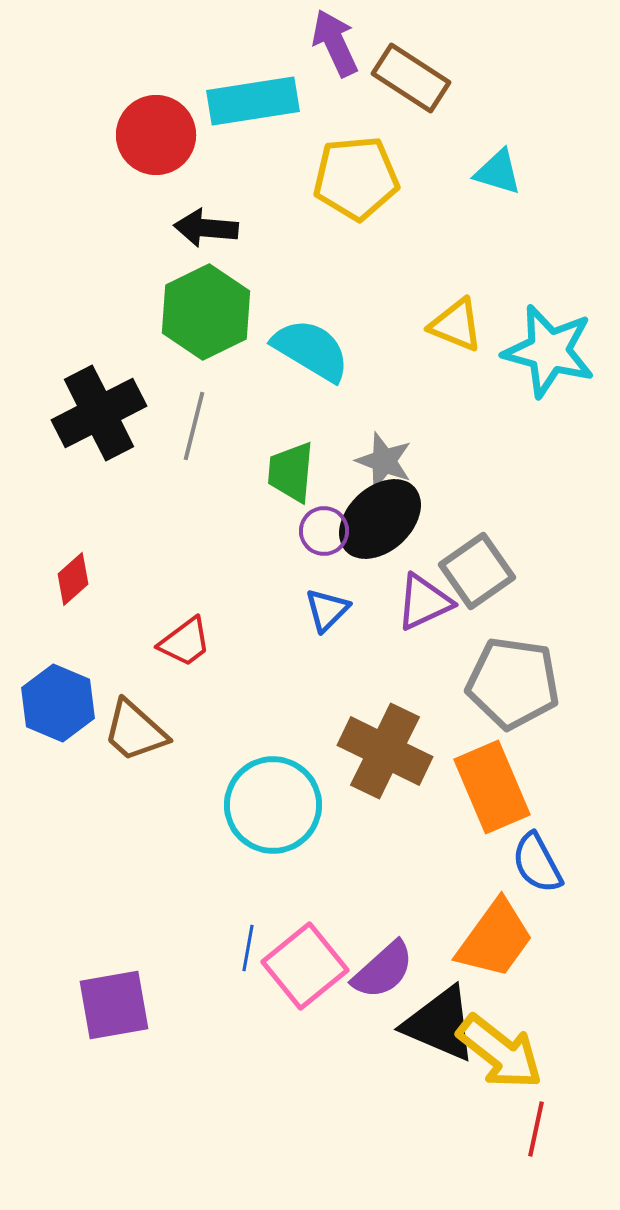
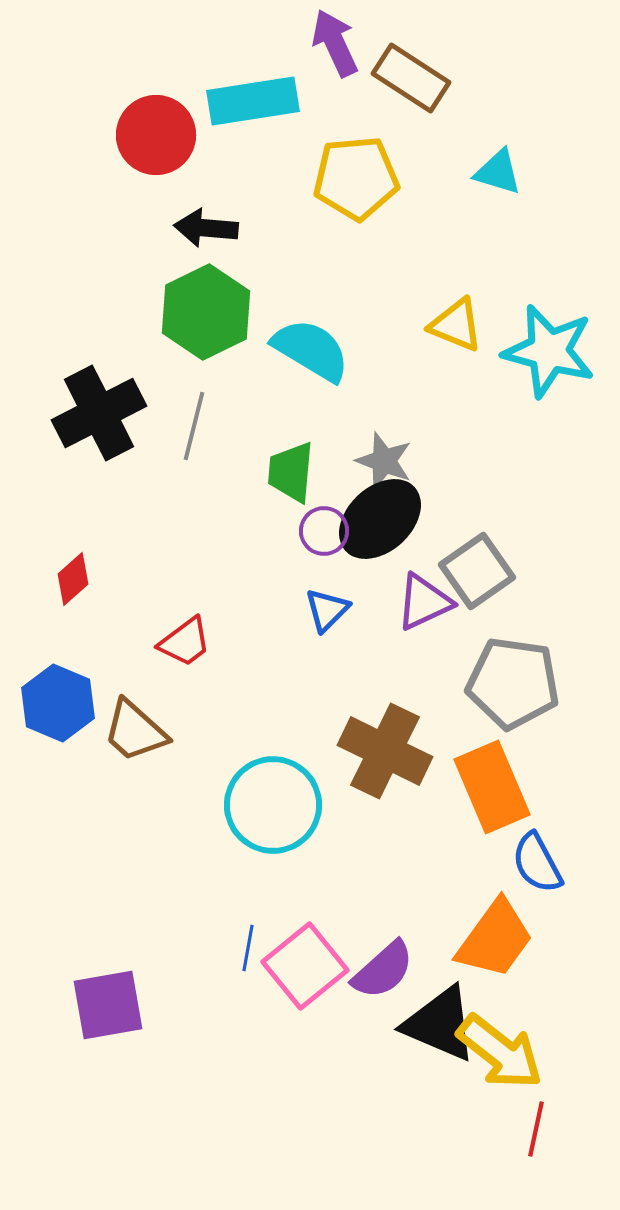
purple square: moved 6 px left
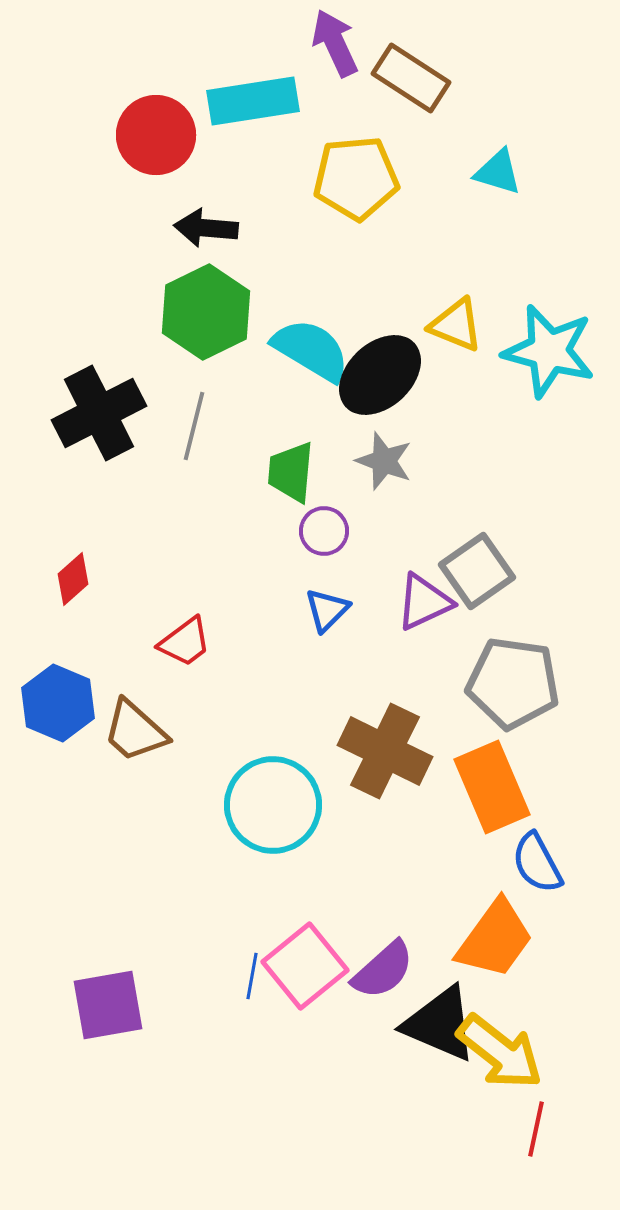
black ellipse: moved 144 px up
blue line: moved 4 px right, 28 px down
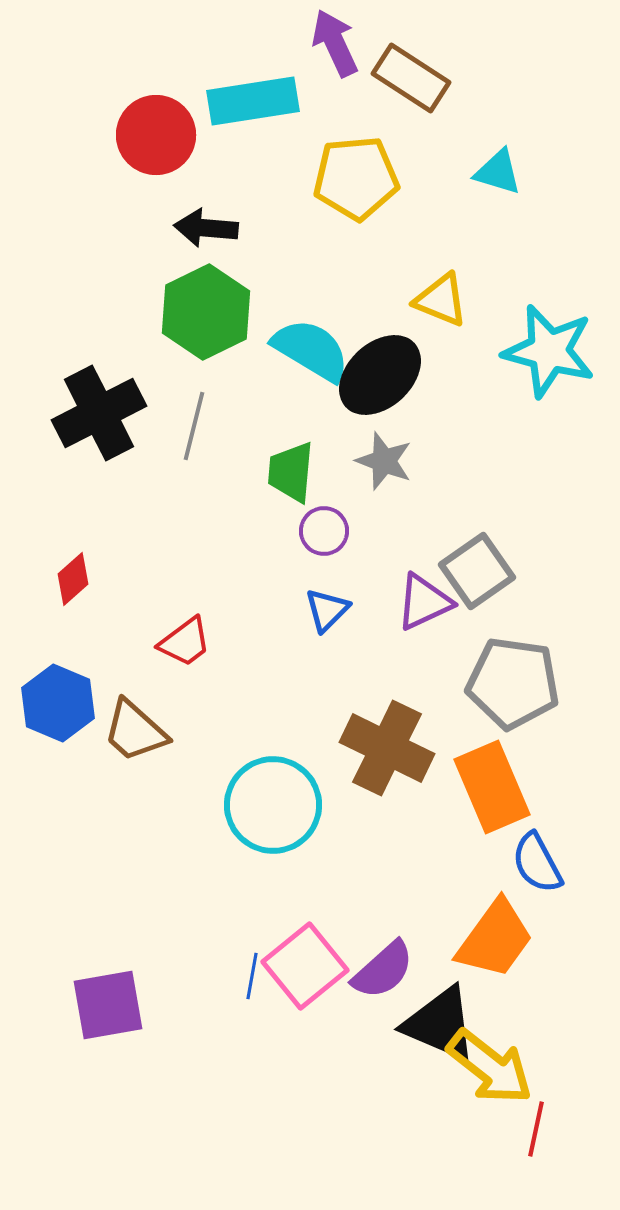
yellow triangle: moved 15 px left, 25 px up
brown cross: moved 2 px right, 3 px up
yellow arrow: moved 10 px left, 15 px down
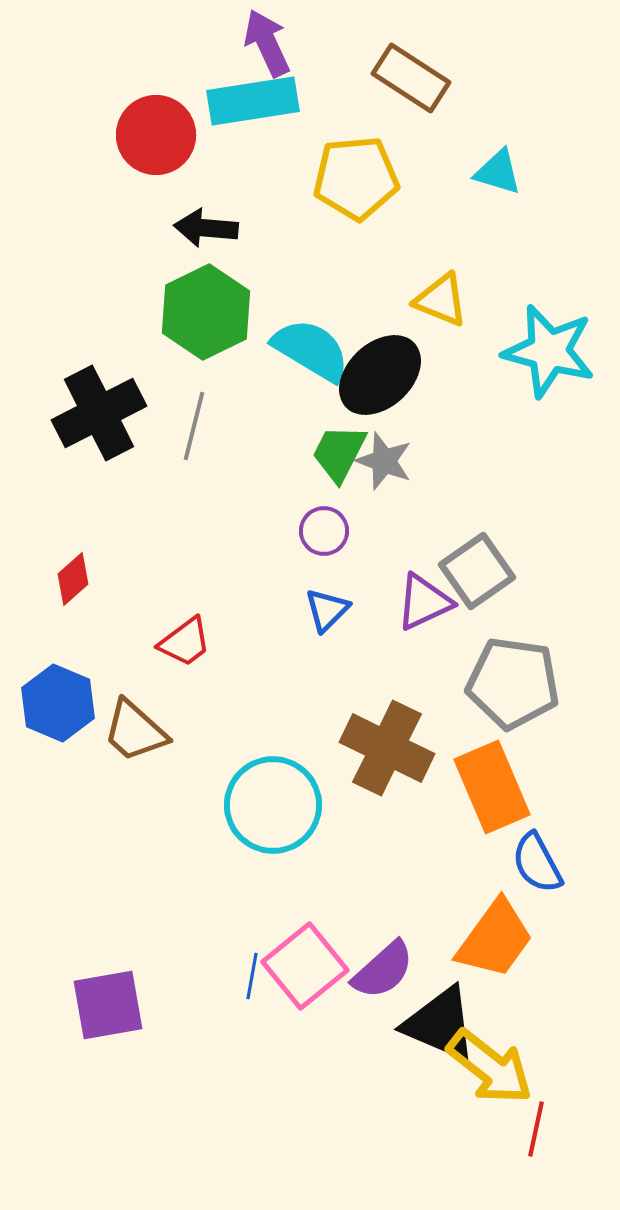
purple arrow: moved 68 px left
green trapezoid: moved 48 px right, 19 px up; rotated 22 degrees clockwise
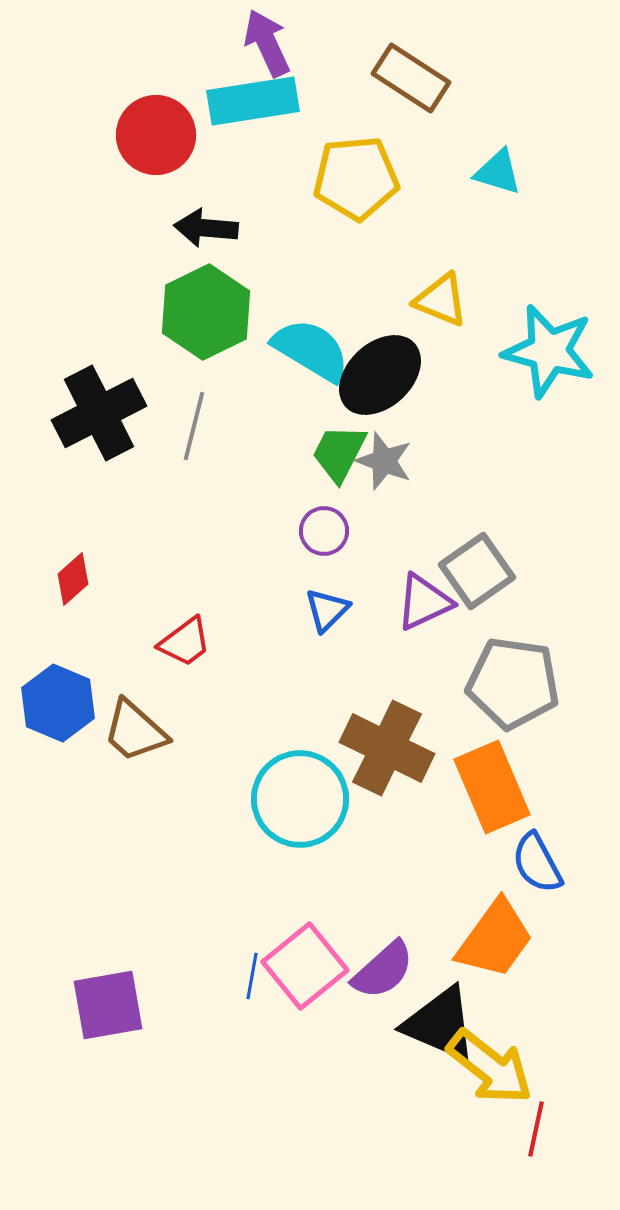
cyan circle: moved 27 px right, 6 px up
